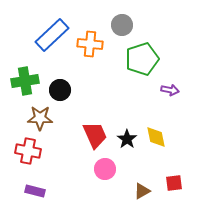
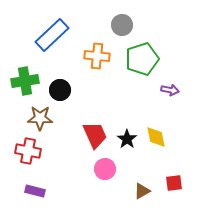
orange cross: moved 7 px right, 12 px down
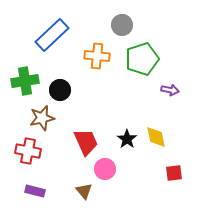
brown star: moved 2 px right; rotated 15 degrees counterclockwise
red trapezoid: moved 9 px left, 7 px down
red square: moved 10 px up
brown triangle: moved 58 px left; rotated 42 degrees counterclockwise
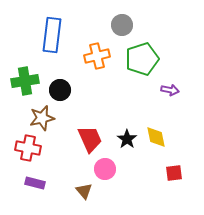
blue rectangle: rotated 40 degrees counterclockwise
orange cross: rotated 20 degrees counterclockwise
red trapezoid: moved 4 px right, 3 px up
red cross: moved 3 px up
purple rectangle: moved 8 px up
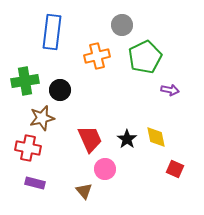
blue rectangle: moved 3 px up
green pentagon: moved 3 px right, 2 px up; rotated 8 degrees counterclockwise
red square: moved 1 px right, 4 px up; rotated 30 degrees clockwise
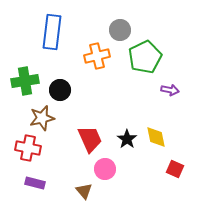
gray circle: moved 2 px left, 5 px down
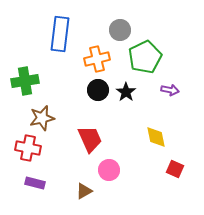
blue rectangle: moved 8 px right, 2 px down
orange cross: moved 3 px down
black circle: moved 38 px right
black star: moved 1 px left, 47 px up
pink circle: moved 4 px right, 1 px down
brown triangle: rotated 42 degrees clockwise
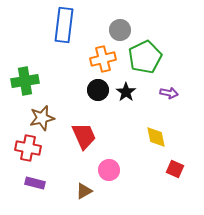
blue rectangle: moved 4 px right, 9 px up
orange cross: moved 6 px right
purple arrow: moved 1 px left, 3 px down
red trapezoid: moved 6 px left, 3 px up
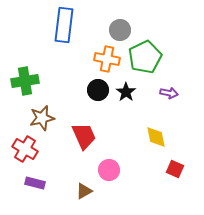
orange cross: moved 4 px right; rotated 25 degrees clockwise
red cross: moved 3 px left, 1 px down; rotated 20 degrees clockwise
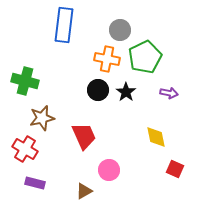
green cross: rotated 24 degrees clockwise
